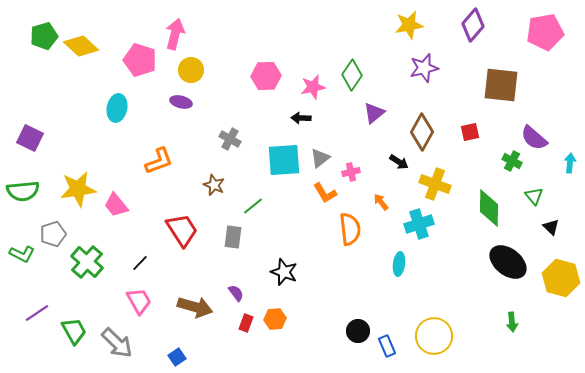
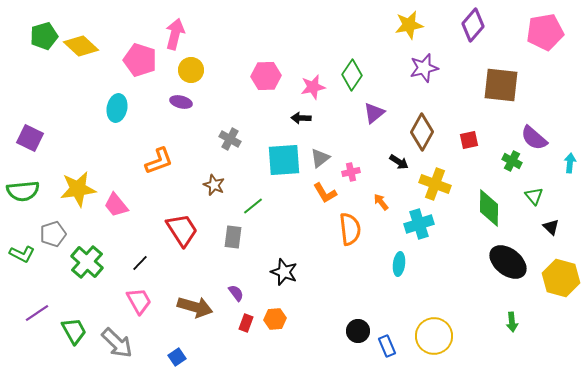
red square at (470, 132): moved 1 px left, 8 px down
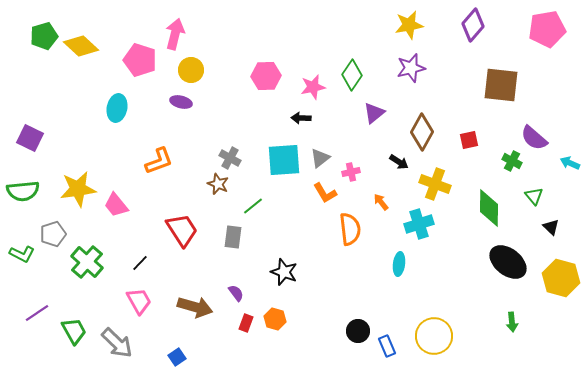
pink pentagon at (545, 32): moved 2 px right, 3 px up
purple star at (424, 68): moved 13 px left
gray cross at (230, 139): moved 19 px down
cyan arrow at (570, 163): rotated 72 degrees counterclockwise
brown star at (214, 185): moved 4 px right, 1 px up
orange hexagon at (275, 319): rotated 20 degrees clockwise
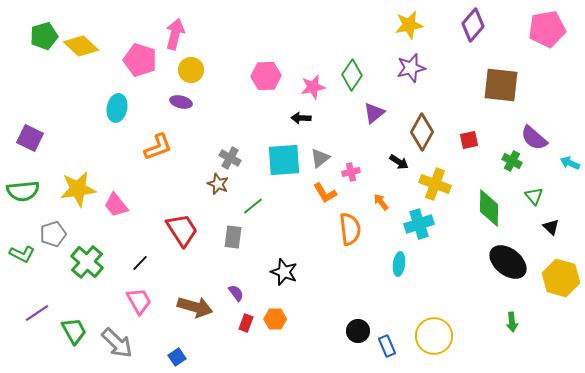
orange L-shape at (159, 161): moved 1 px left, 14 px up
orange hexagon at (275, 319): rotated 15 degrees counterclockwise
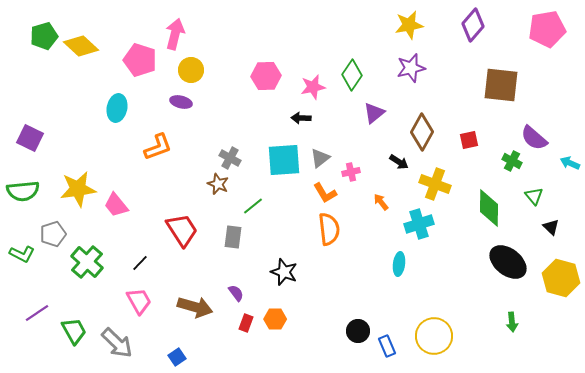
orange semicircle at (350, 229): moved 21 px left
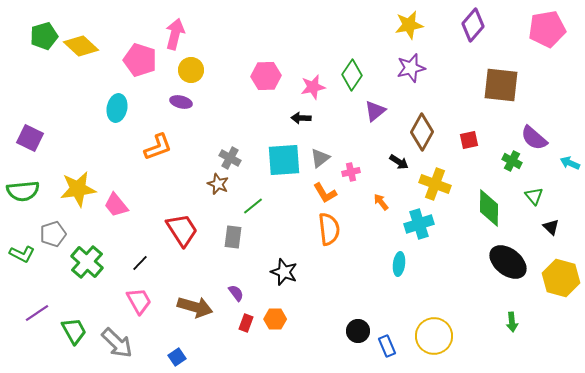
purple triangle at (374, 113): moved 1 px right, 2 px up
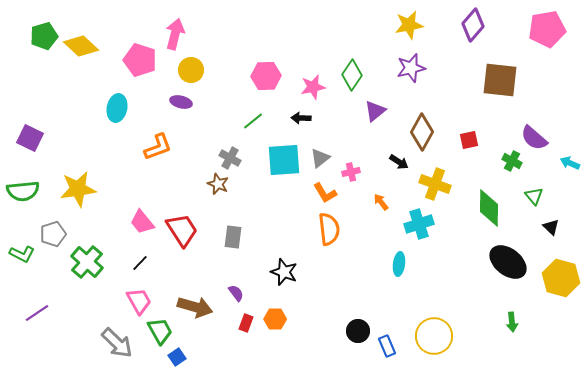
brown square at (501, 85): moved 1 px left, 5 px up
pink trapezoid at (116, 205): moved 26 px right, 17 px down
green line at (253, 206): moved 85 px up
green trapezoid at (74, 331): moved 86 px right
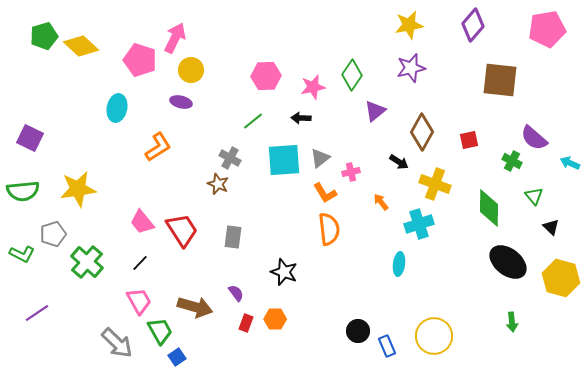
pink arrow at (175, 34): moved 4 px down; rotated 12 degrees clockwise
orange L-shape at (158, 147): rotated 12 degrees counterclockwise
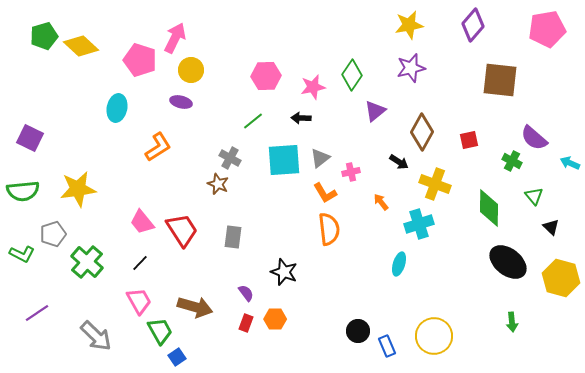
cyan ellipse at (399, 264): rotated 10 degrees clockwise
purple semicircle at (236, 293): moved 10 px right
gray arrow at (117, 343): moved 21 px left, 7 px up
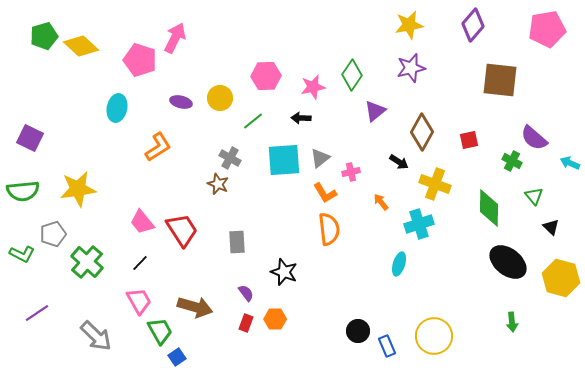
yellow circle at (191, 70): moved 29 px right, 28 px down
gray rectangle at (233, 237): moved 4 px right, 5 px down; rotated 10 degrees counterclockwise
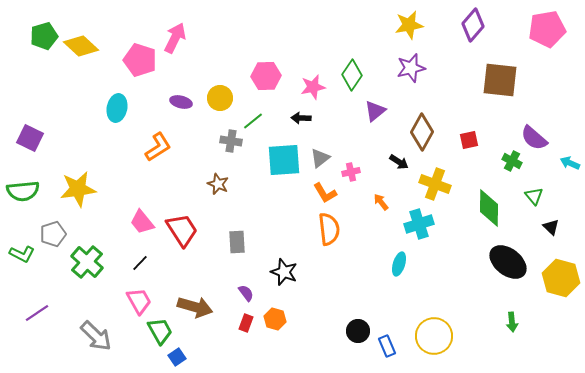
gray cross at (230, 158): moved 1 px right, 17 px up; rotated 20 degrees counterclockwise
orange hexagon at (275, 319): rotated 15 degrees clockwise
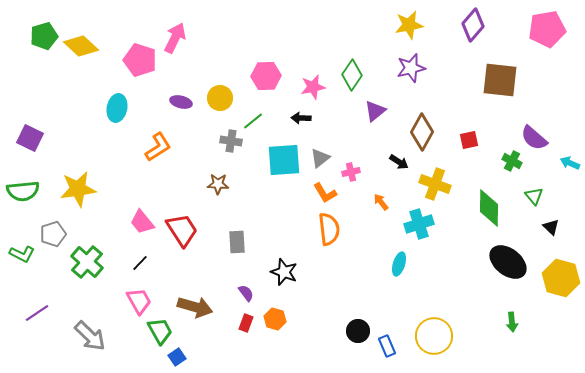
brown star at (218, 184): rotated 20 degrees counterclockwise
gray arrow at (96, 336): moved 6 px left
